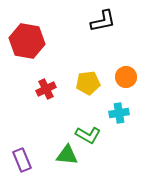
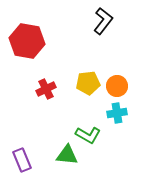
black L-shape: rotated 40 degrees counterclockwise
orange circle: moved 9 px left, 9 px down
cyan cross: moved 2 px left
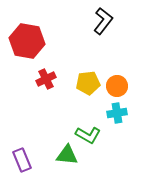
red cross: moved 10 px up
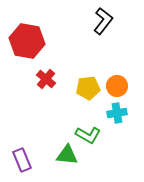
red cross: rotated 24 degrees counterclockwise
yellow pentagon: moved 5 px down
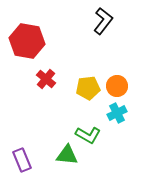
cyan cross: rotated 18 degrees counterclockwise
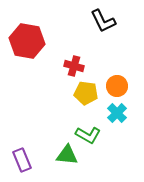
black L-shape: rotated 116 degrees clockwise
red cross: moved 28 px right, 13 px up; rotated 24 degrees counterclockwise
yellow pentagon: moved 2 px left, 5 px down; rotated 15 degrees clockwise
cyan cross: rotated 18 degrees counterclockwise
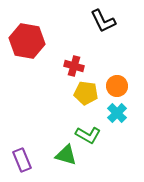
green triangle: moved 1 px left; rotated 10 degrees clockwise
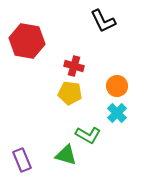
yellow pentagon: moved 16 px left
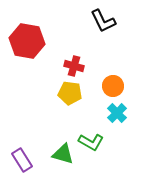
orange circle: moved 4 px left
green L-shape: moved 3 px right, 7 px down
green triangle: moved 3 px left, 1 px up
purple rectangle: rotated 10 degrees counterclockwise
